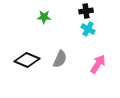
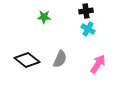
black diamond: rotated 15 degrees clockwise
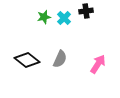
green star: rotated 16 degrees counterclockwise
cyan cross: moved 24 px left, 11 px up; rotated 16 degrees clockwise
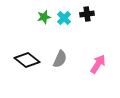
black cross: moved 1 px right, 3 px down
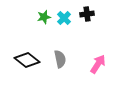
gray semicircle: rotated 36 degrees counterclockwise
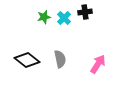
black cross: moved 2 px left, 2 px up
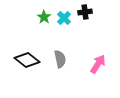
green star: rotated 24 degrees counterclockwise
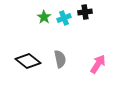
cyan cross: rotated 24 degrees clockwise
black diamond: moved 1 px right, 1 px down
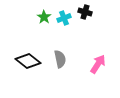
black cross: rotated 24 degrees clockwise
